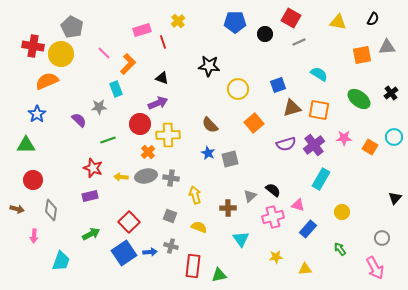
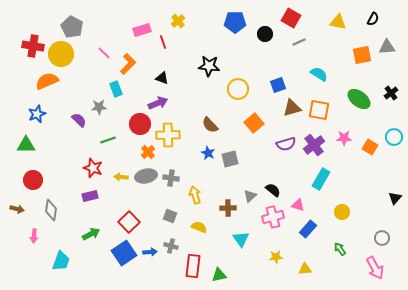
blue star at (37, 114): rotated 12 degrees clockwise
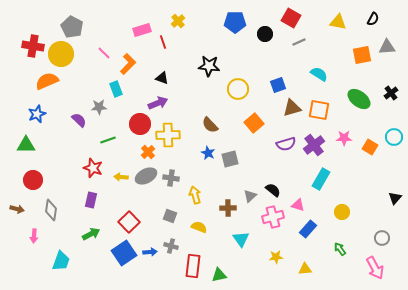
gray ellipse at (146, 176): rotated 15 degrees counterclockwise
purple rectangle at (90, 196): moved 1 px right, 4 px down; rotated 63 degrees counterclockwise
